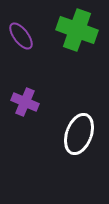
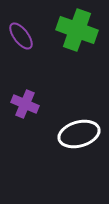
purple cross: moved 2 px down
white ellipse: rotated 54 degrees clockwise
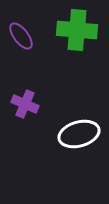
green cross: rotated 15 degrees counterclockwise
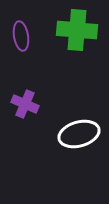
purple ellipse: rotated 28 degrees clockwise
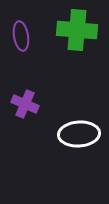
white ellipse: rotated 12 degrees clockwise
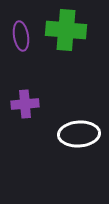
green cross: moved 11 px left
purple cross: rotated 28 degrees counterclockwise
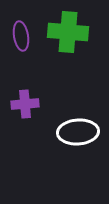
green cross: moved 2 px right, 2 px down
white ellipse: moved 1 px left, 2 px up
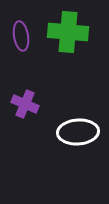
purple cross: rotated 28 degrees clockwise
